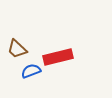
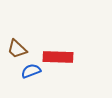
red rectangle: rotated 16 degrees clockwise
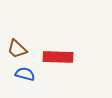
blue semicircle: moved 6 px left, 3 px down; rotated 36 degrees clockwise
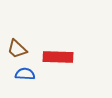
blue semicircle: rotated 12 degrees counterclockwise
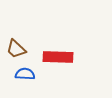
brown trapezoid: moved 1 px left
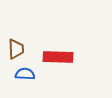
brown trapezoid: rotated 135 degrees counterclockwise
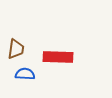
brown trapezoid: rotated 10 degrees clockwise
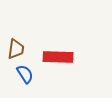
blue semicircle: rotated 54 degrees clockwise
